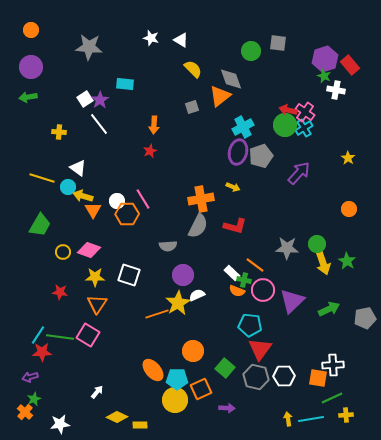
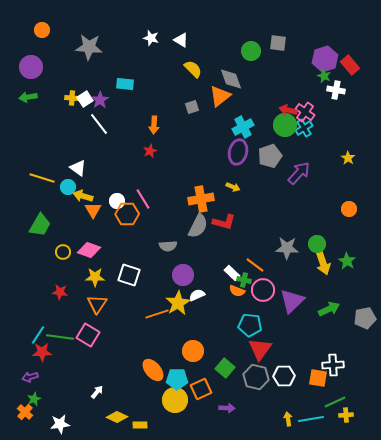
orange circle at (31, 30): moved 11 px right
yellow cross at (59, 132): moved 13 px right, 34 px up
gray pentagon at (261, 156): moved 9 px right
red L-shape at (235, 226): moved 11 px left, 4 px up
green line at (332, 398): moved 3 px right, 4 px down
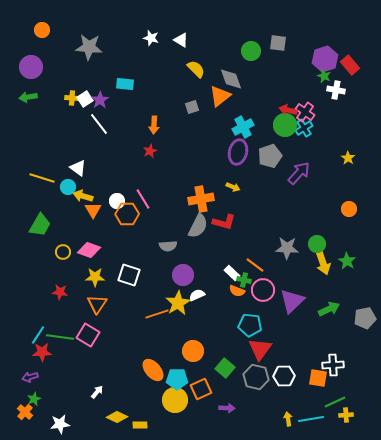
yellow semicircle at (193, 69): moved 3 px right
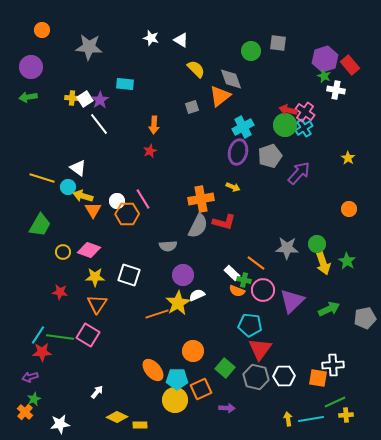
orange line at (255, 265): moved 1 px right, 2 px up
